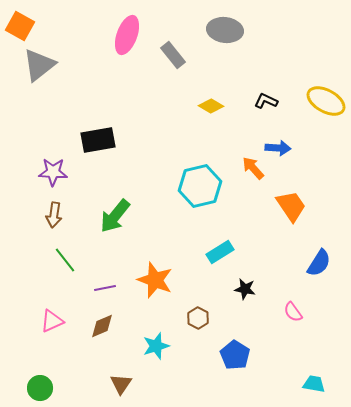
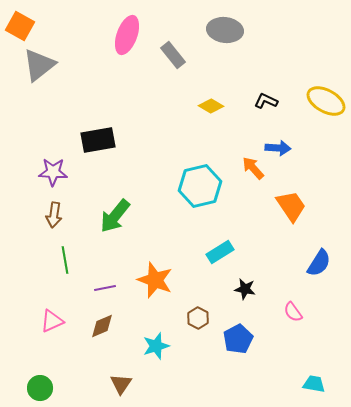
green line: rotated 28 degrees clockwise
blue pentagon: moved 3 px right, 16 px up; rotated 12 degrees clockwise
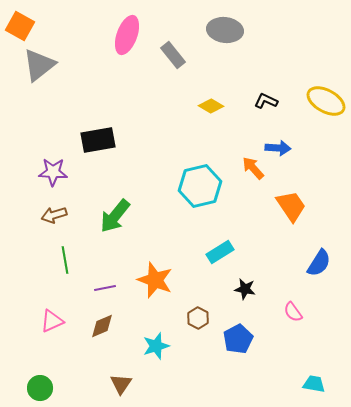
brown arrow: rotated 65 degrees clockwise
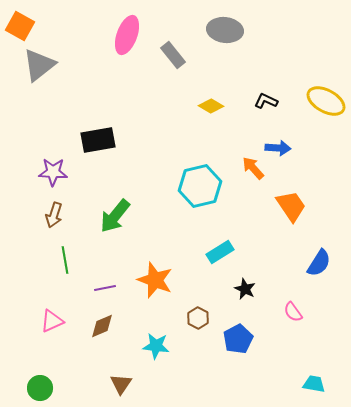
brown arrow: rotated 55 degrees counterclockwise
black star: rotated 15 degrees clockwise
cyan star: rotated 24 degrees clockwise
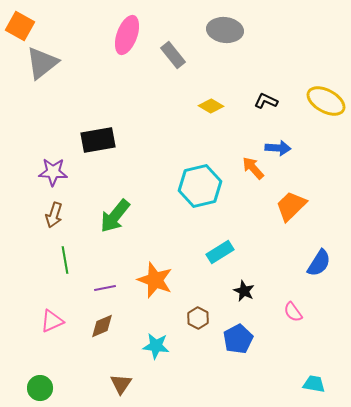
gray triangle: moved 3 px right, 2 px up
orange trapezoid: rotated 100 degrees counterclockwise
black star: moved 1 px left, 2 px down
